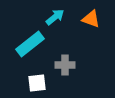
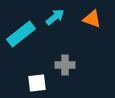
orange triangle: moved 1 px right
cyan rectangle: moved 9 px left, 10 px up
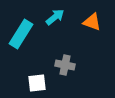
orange triangle: moved 3 px down
cyan rectangle: rotated 20 degrees counterclockwise
gray cross: rotated 12 degrees clockwise
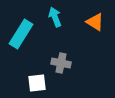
cyan arrow: rotated 72 degrees counterclockwise
orange triangle: moved 3 px right; rotated 12 degrees clockwise
gray cross: moved 4 px left, 2 px up
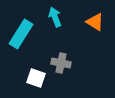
white square: moved 1 px left, 5 px up; rotated 24 degrees clockwise
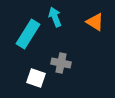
cyan rectangle: moved 7 px right
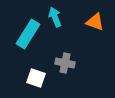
orange triangle: rotated 12 degrees counterclockwise
gray cross: moved 4 px right
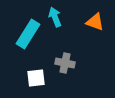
white square: rotated 24 degrees counterclockwise
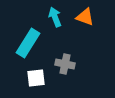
orange triangle: moved 10 px left, 5 px up
cyan rectangle: moved 9 px down
gray cross: moved 1 px down
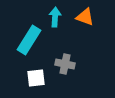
cyan arrow: rotated 24 degrees clockwise
cyan rectangle: moved 1 px right, 3 px up
